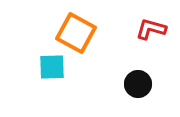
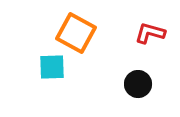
red L-shape: moved 1 px left, 4 px down
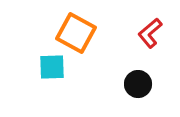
red L-shape: rotated 56 degrees counterclockwise
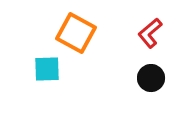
cyan square: moved 5 px left, 2 px down
black circle: moved 13 px right, 6 px up
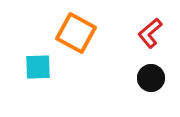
cyan square: moved 9 px left, 2 px up
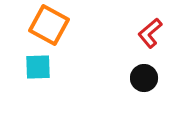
orange square: moved 27 px left, 8 px up
black circle: moved 7 px left
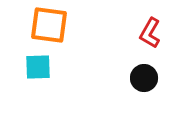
orange square: rotated 21 degrees counterclockwise
red L-shape: rotated 20 degrees counterclockwise
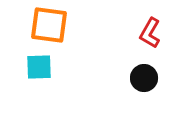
cyan square: moved 1 px right
